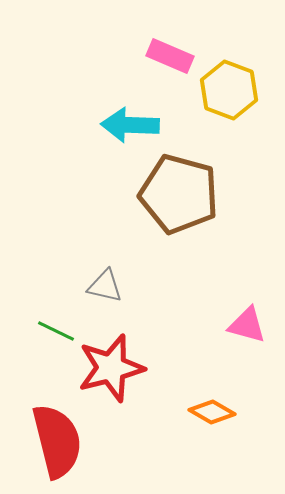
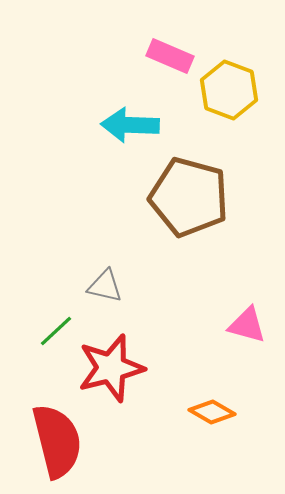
brown pentagon: moved 10 px right, 3 px down
green line: rotated 69 degrees counterclockwise
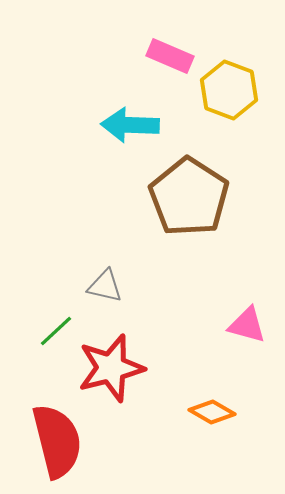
brown pentagon: rotated 18 degrees clockwise
